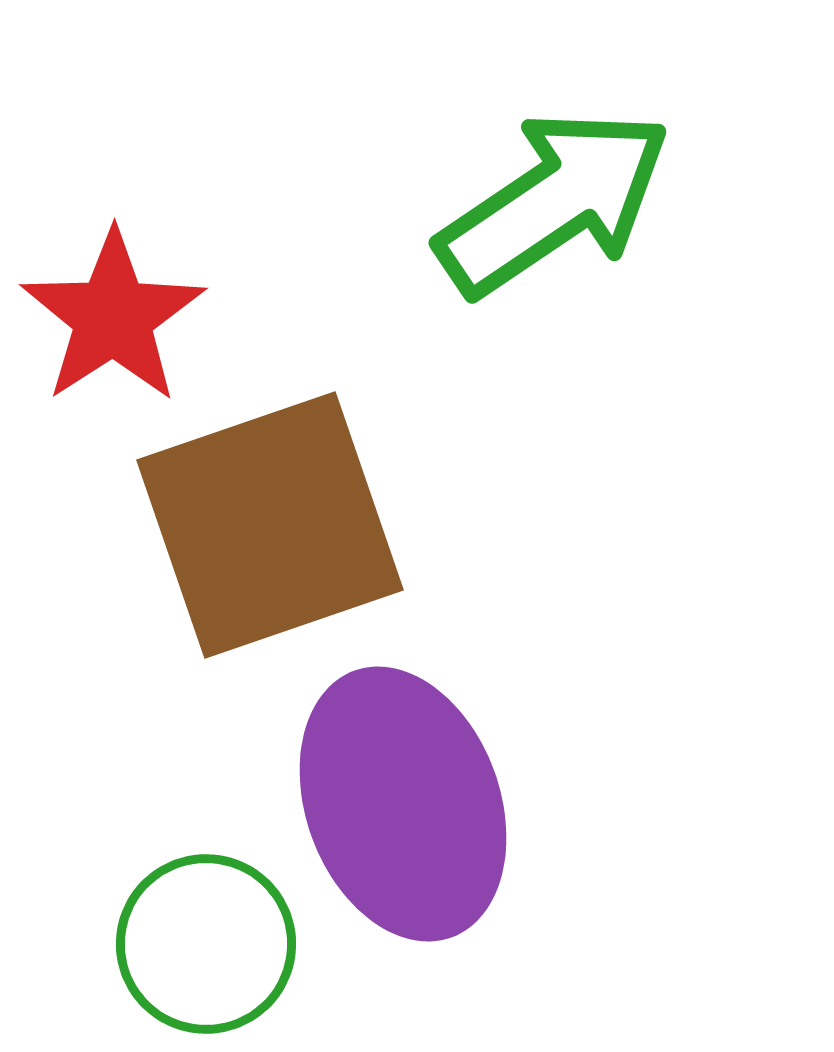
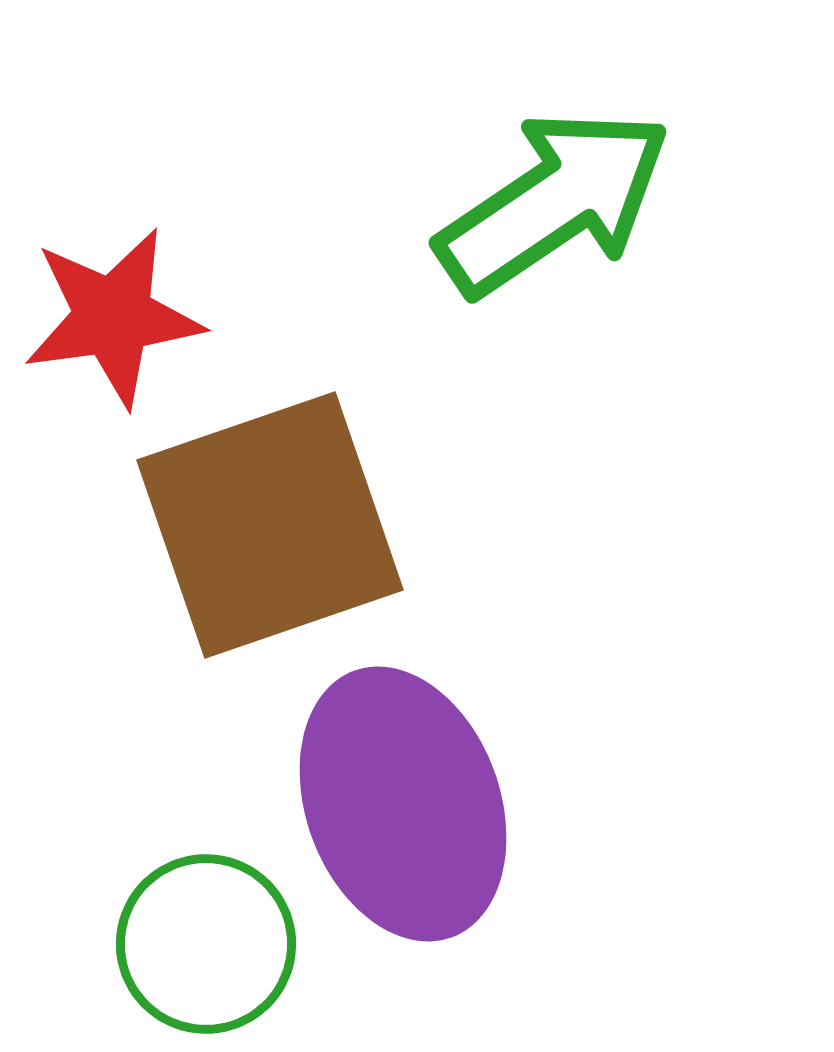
red star: rotated 25 degrees clockwise
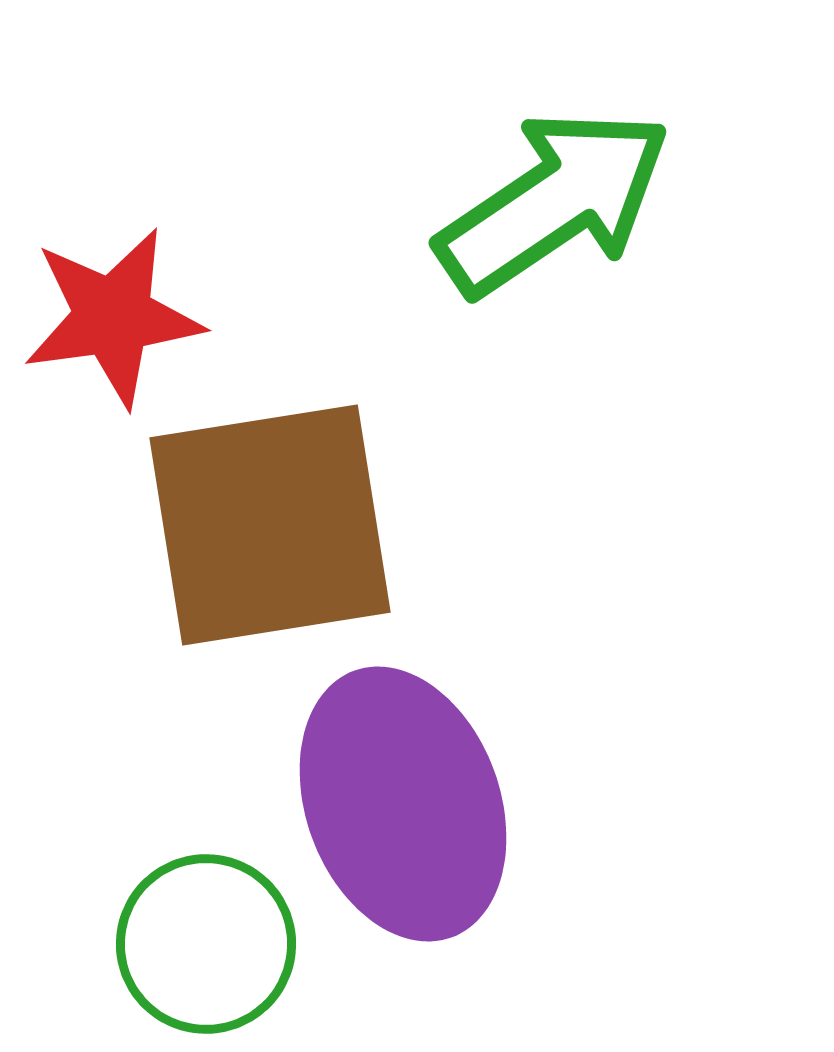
brown square: rotated 10 degrees clockwise
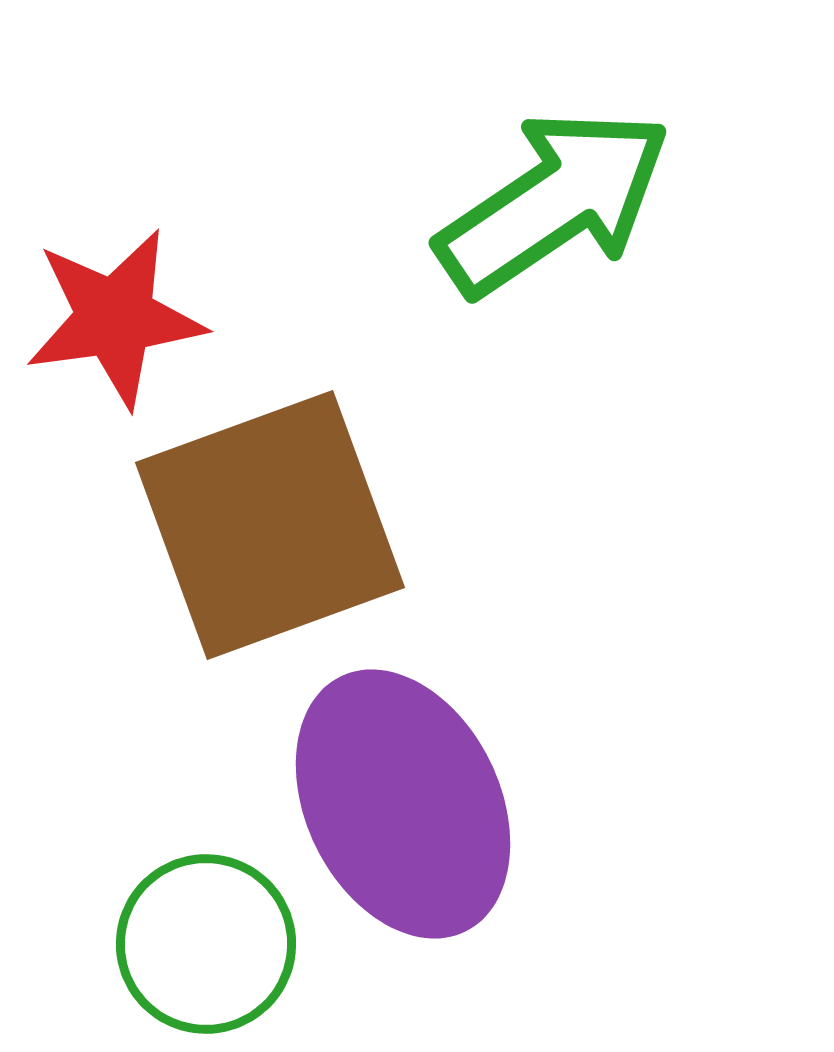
red star: moved 2 px right, 1 px down
brown square: rotated 11 degrees counterclockwise
purple ellipse: rotated 6 degrees counterclockwise
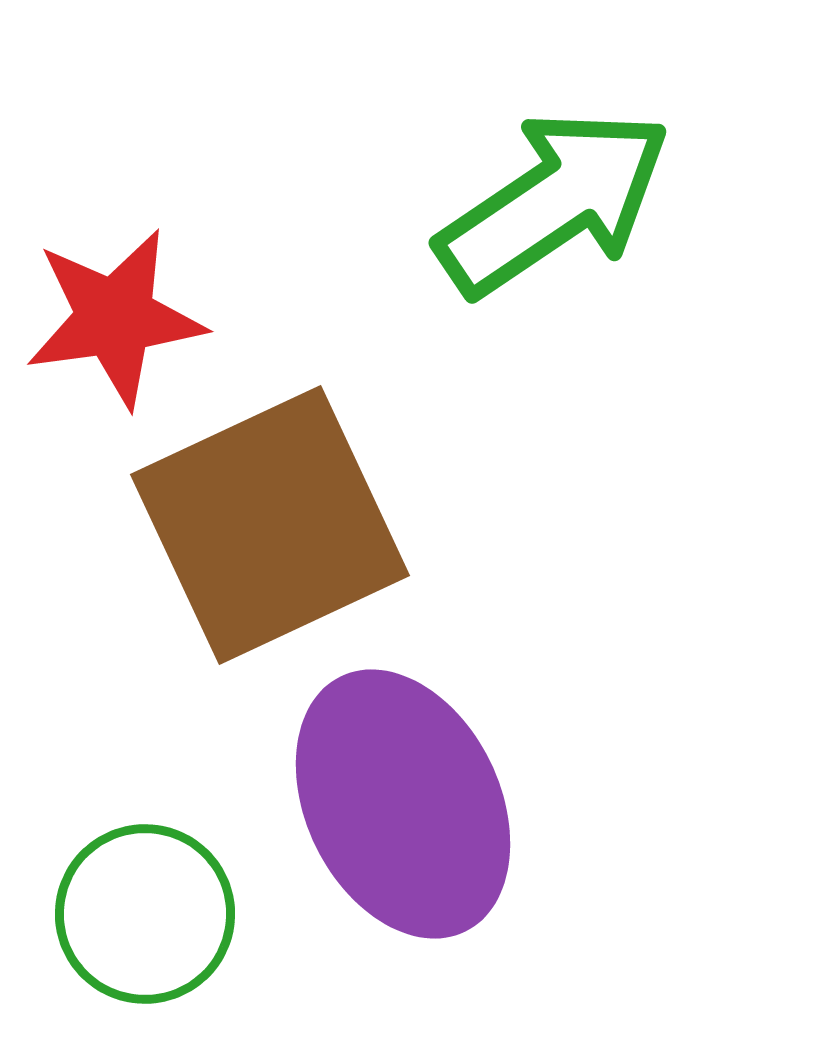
brown square: rotated 5 degrees counterclockwise
green circle: moved 61 px left, 30 px up
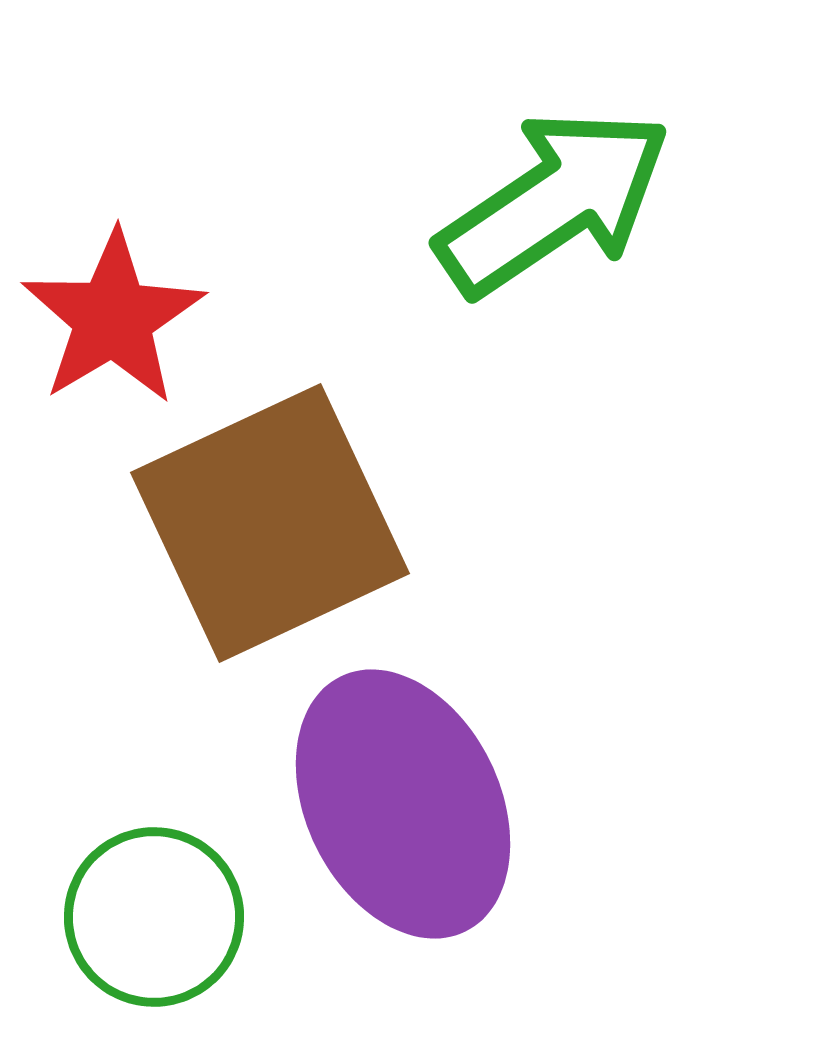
red star: moved 2 px left; rotated 23 degrees counterclockwise
brown square: moved 2 px up
green circle: moved 9 px right, 3 px down
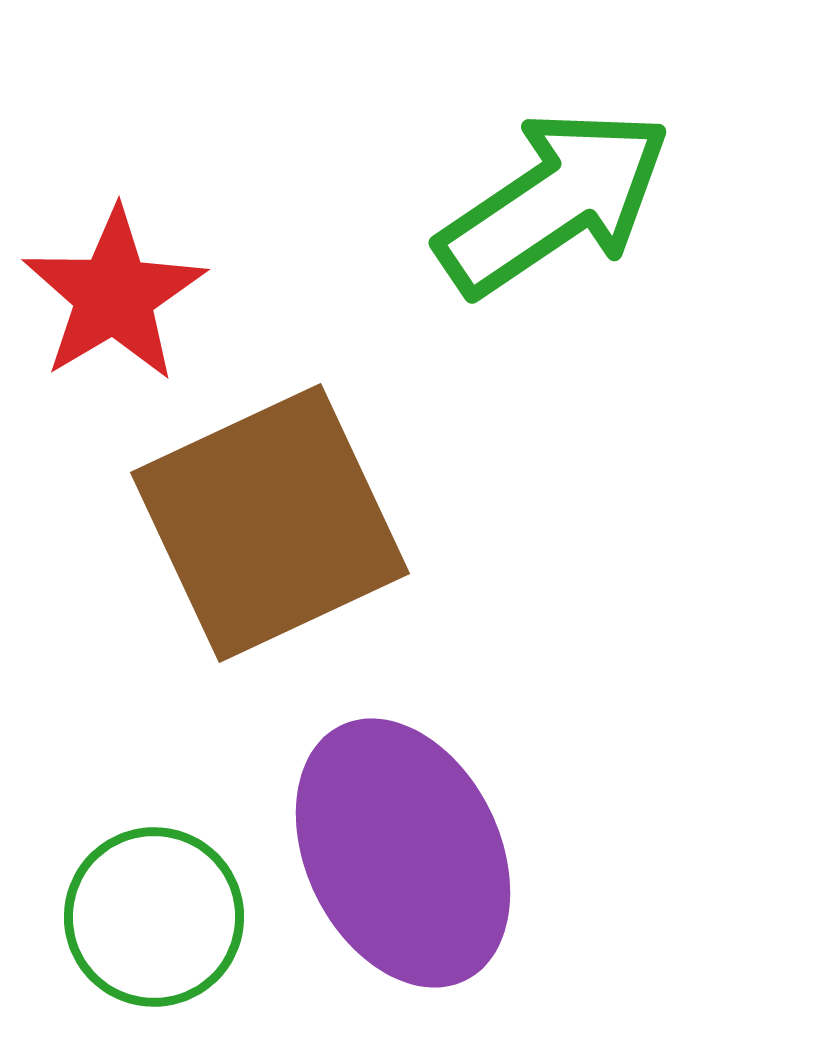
red star: moved 1 px right, 23 px up
purple ellipse: moved 49 px down
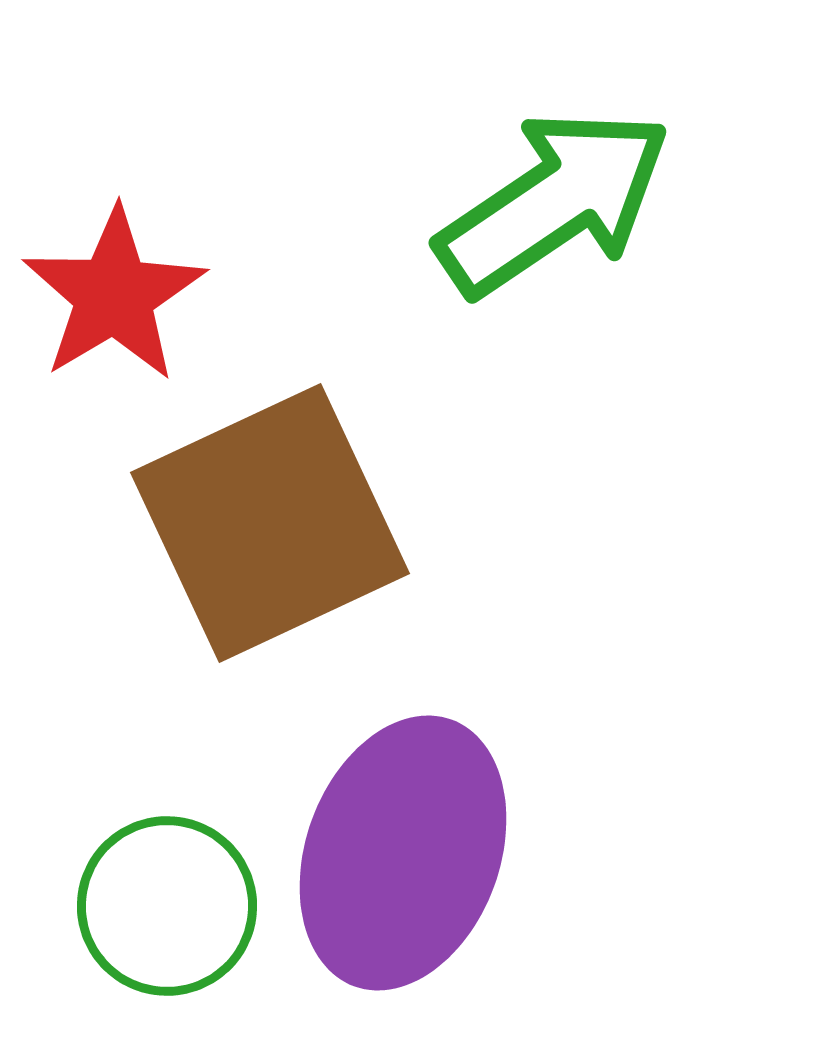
purple ellipse: rotated 46 degrees clockwise
green circle: moved 13 px right, 11 px up
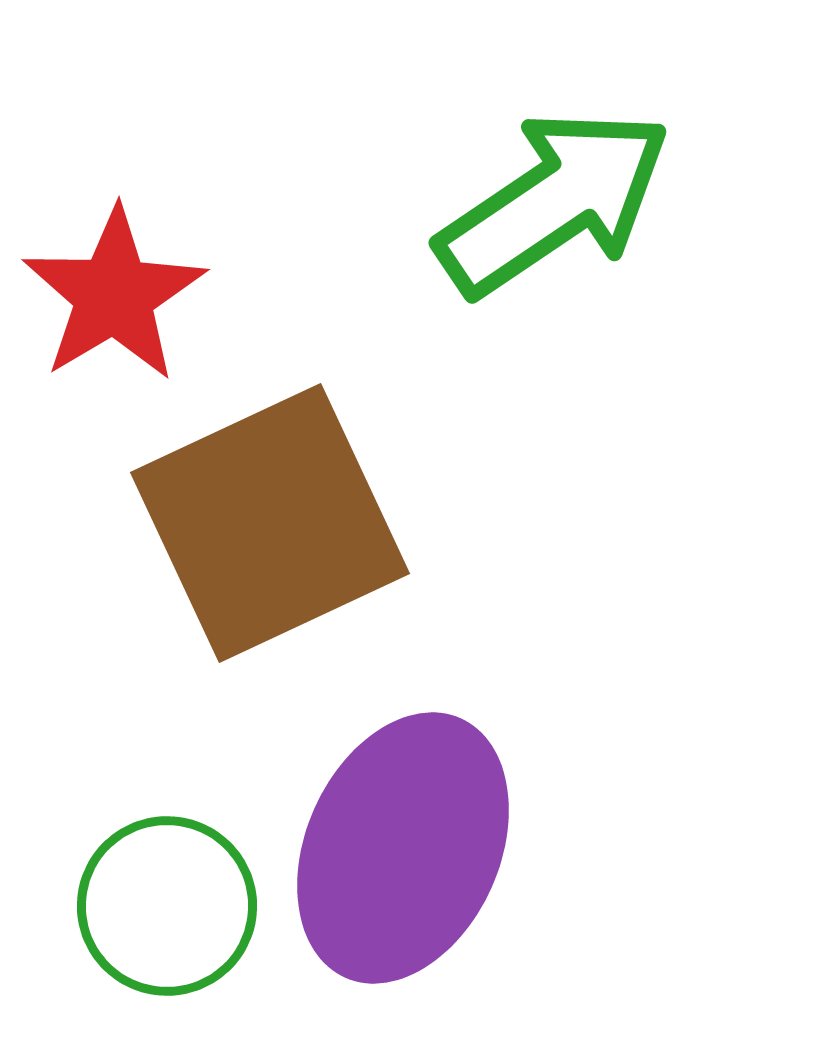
purple ellipse: moved 5 px up; rotated 4 degrees clockwise
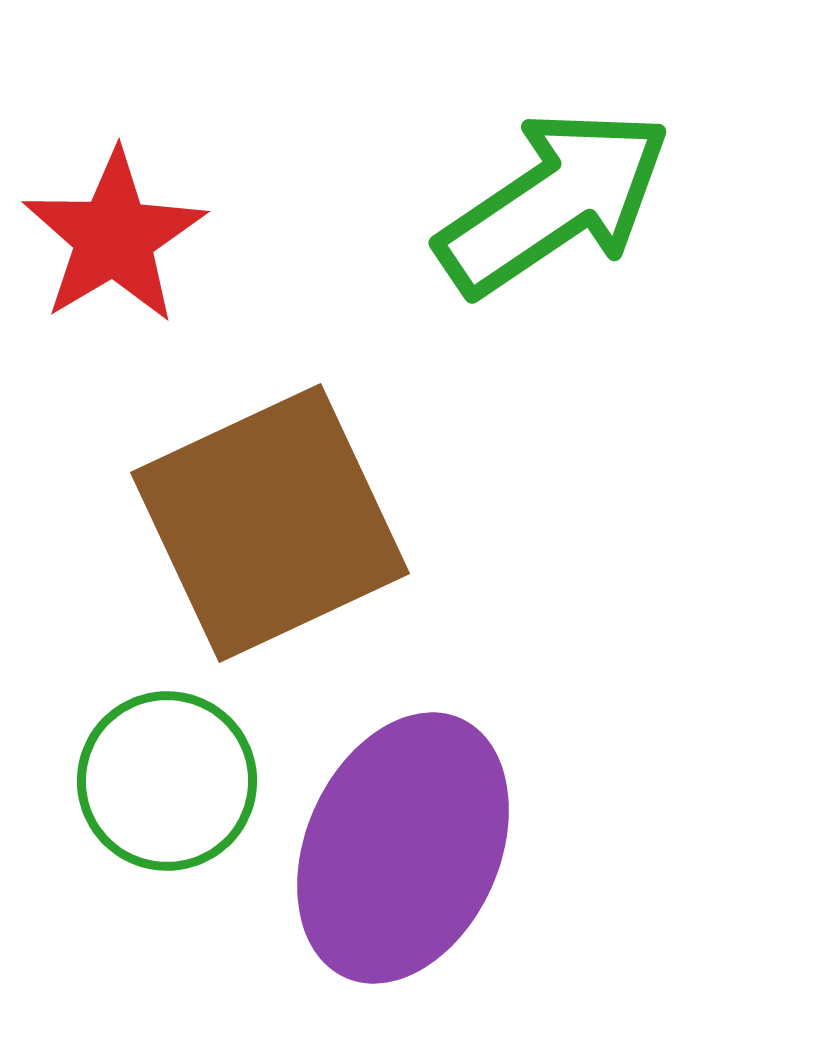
red star: moved 58 px up
green circle: moved 125 px up
